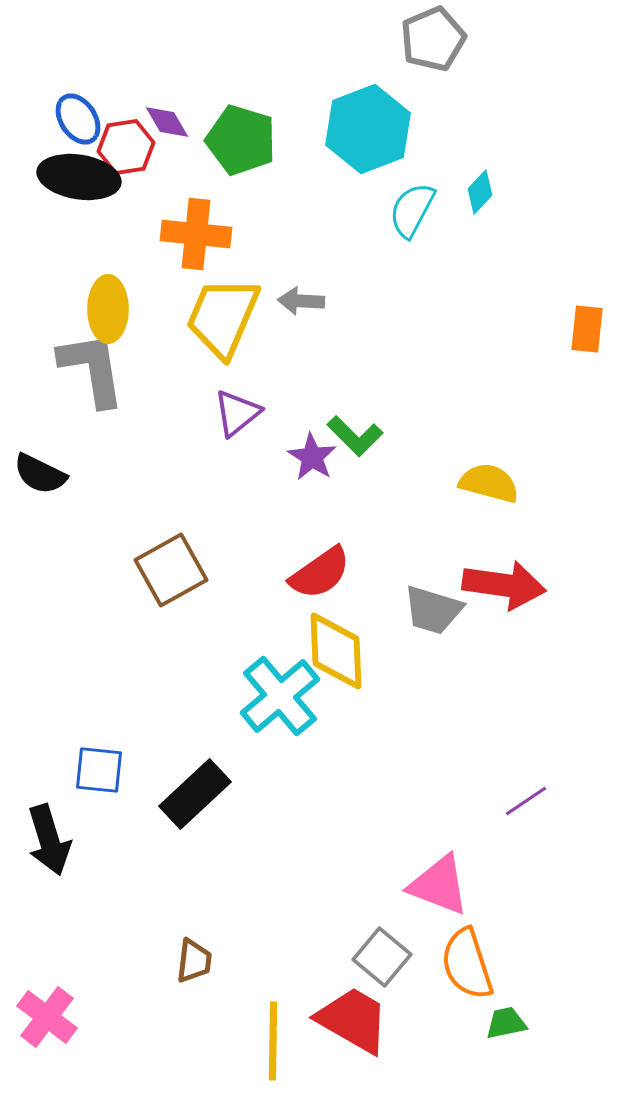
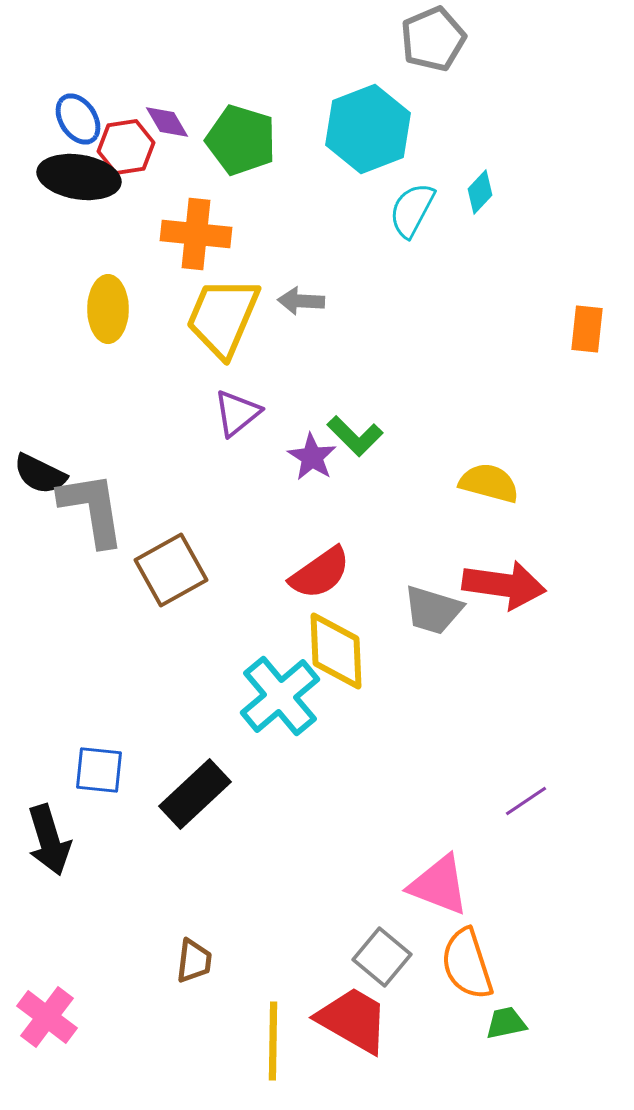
gray L-shape: moved 140 px down
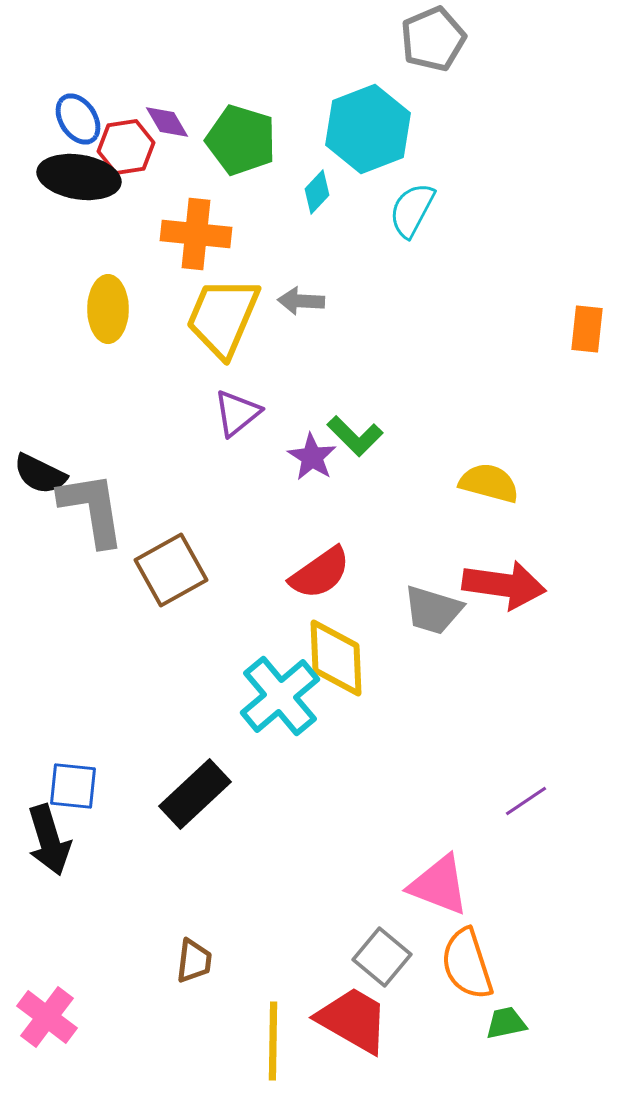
cyan diamond: moved 163 px left
yellow diamond: moved 7 px down
blue square: moved 26 px left, 16 px down
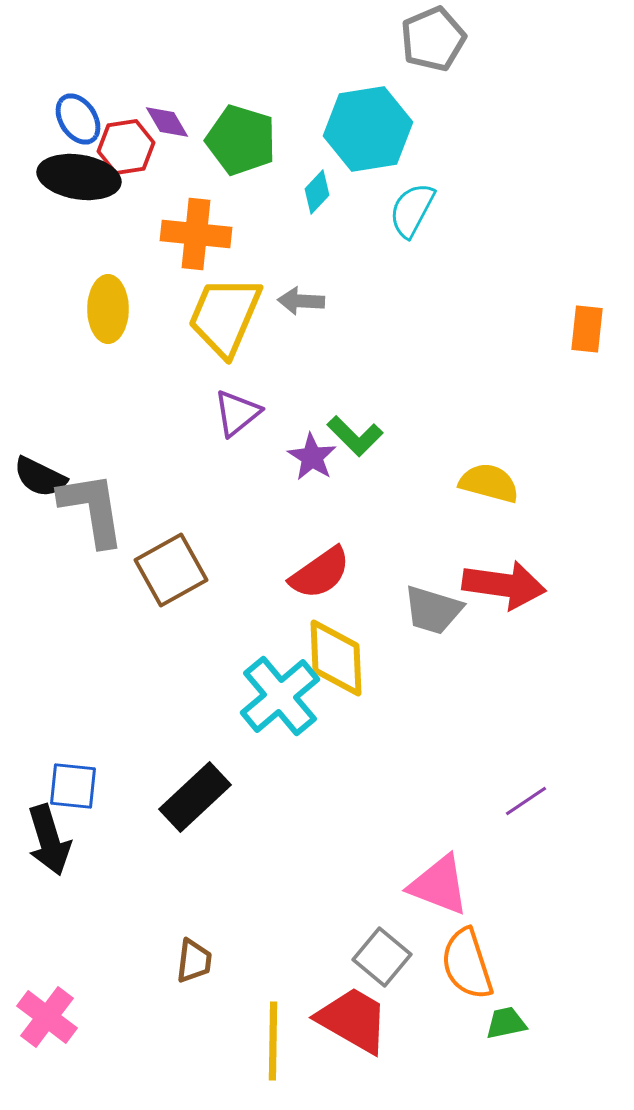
cyan hexagon: rotated 12 degrees clockwise
yellow trapezoid: moved 2 px right, 1 px up
black semicircle: moved 3 px down
black rectangle: moved 3 px down
